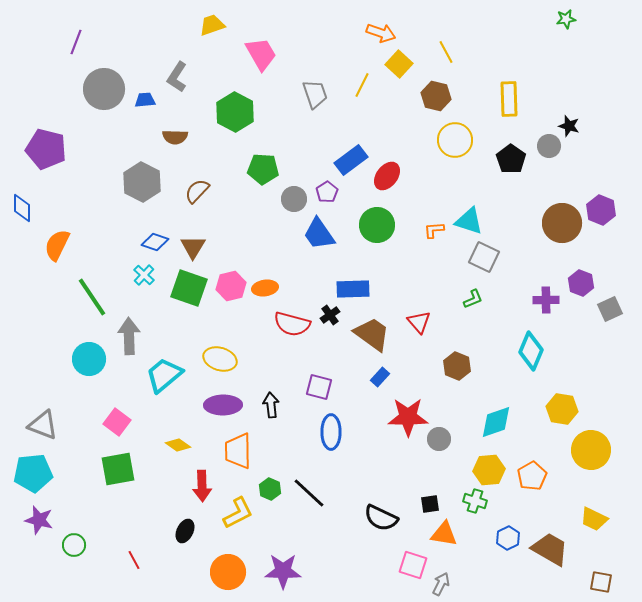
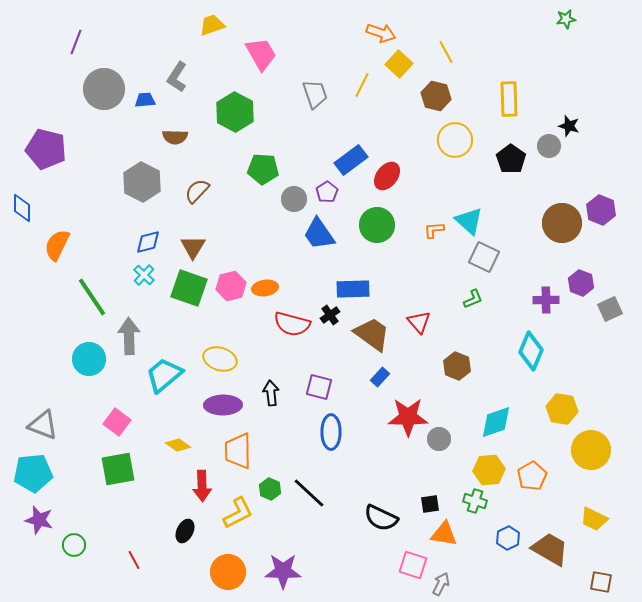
cyan triangle at (469, 221): rotated 24 degrees clockwise
blue diamond at (155, 242): moved 7 px left; rotated 32 degrees counterclockwise
black arrow at (271, 405): moved 12 px up
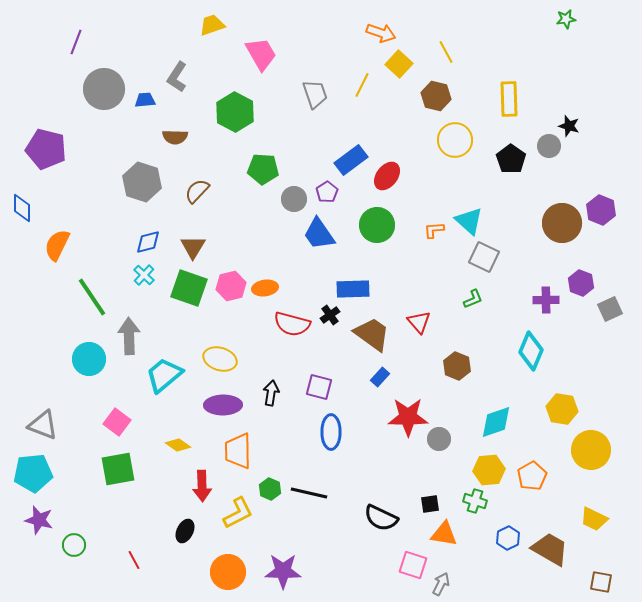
gray hexagon at (142, 182): rotated 9 degrees counterclockwise
black arrow at (271, 393): rotated 15 degrees clockwise
black line at (309, 493): rotated 30 degrees counterclockwise
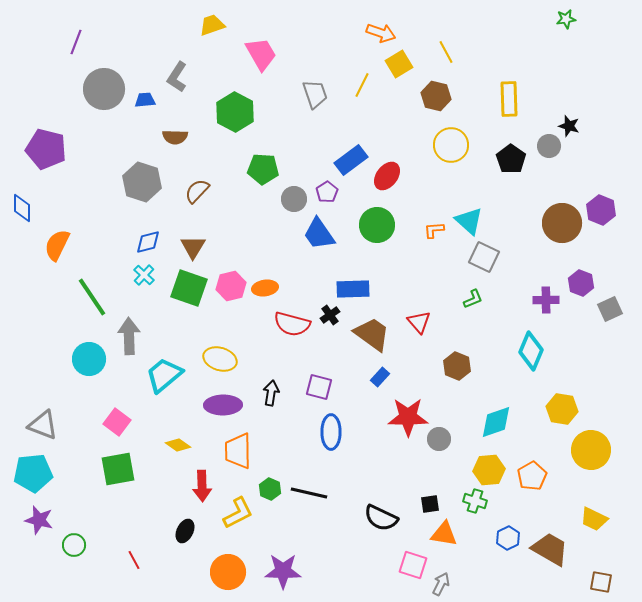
yellow square at (399, 64): rotated 16 degrees clockwise
yellow circle at (455, 140): moved 4 px left, 5 px down
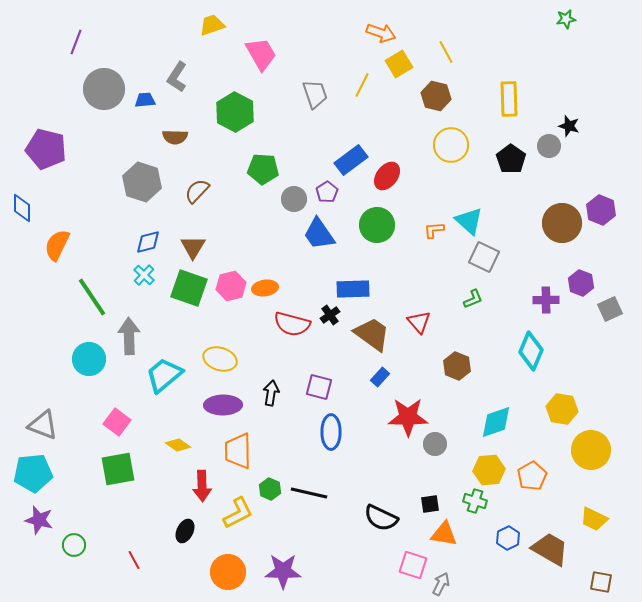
gray circle at (439, 439): moved 4 px left, 5 px down
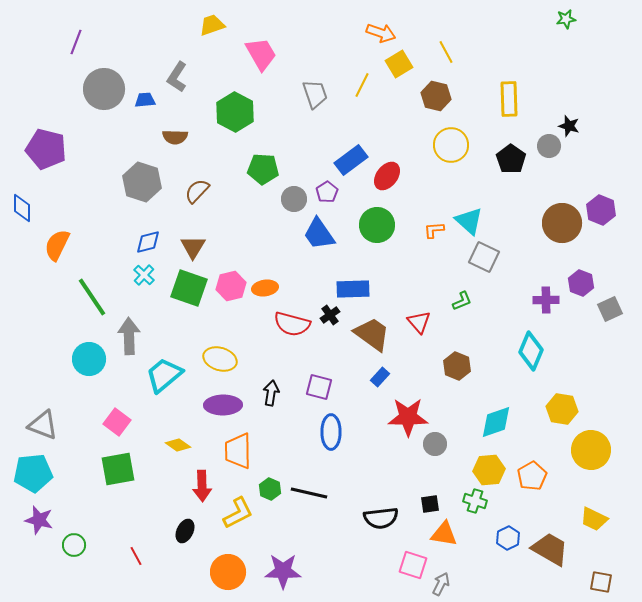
green L-shape at (473, 299): moved 11 px left, 2 px down
black semicircle at (381, 518): rotated 32 degrees counterclockwise
red line at (134, 560): moved 2 px right, 4 px up
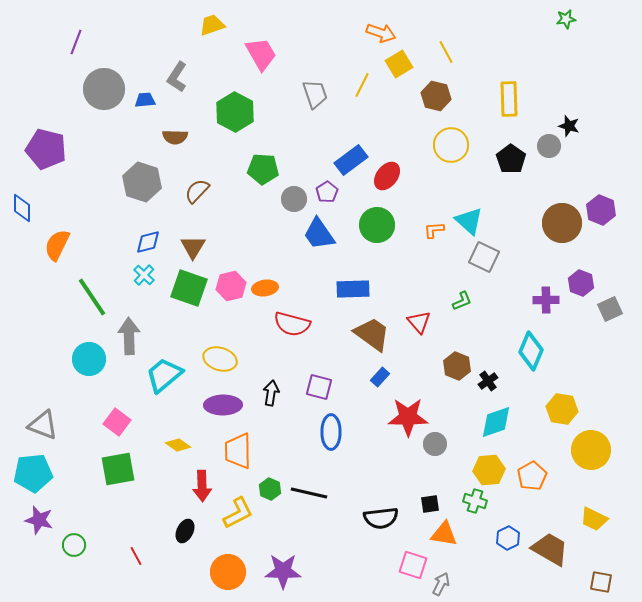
black cross at (330, 315): moved 158 px right, 66 px down
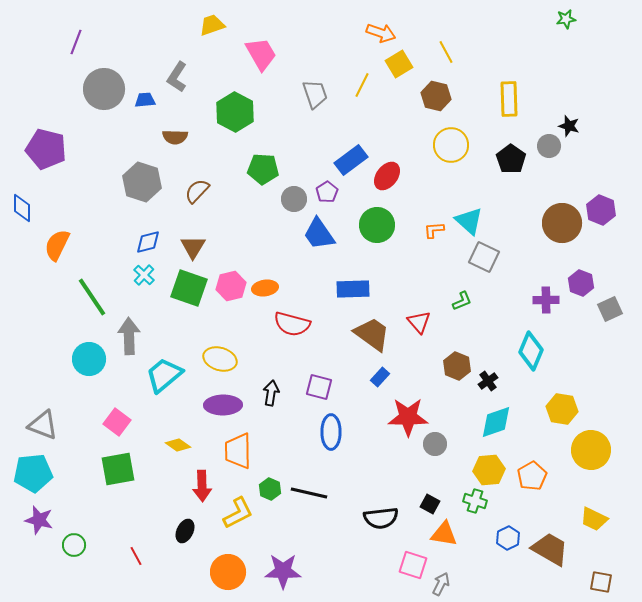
black square at (430, 504): rotated 36 degrees clockwise
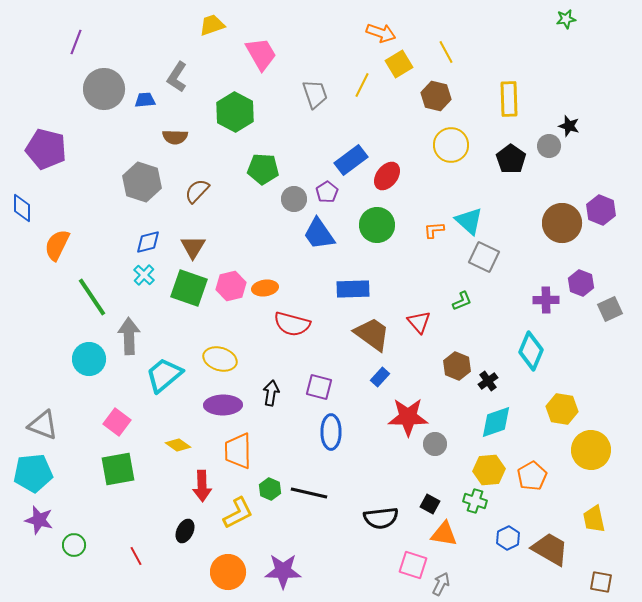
yellow trapezoid at (594, 519): rotated 52 degrees clockwise
